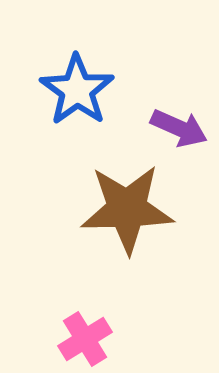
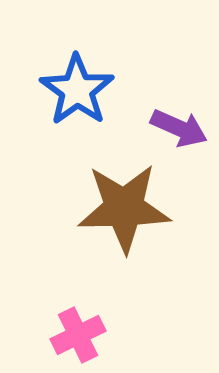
brown star: moved 3 px left, 1 px up
pink cross: moved 7 px left, 4 px up; rotated 6 degrees clockwise
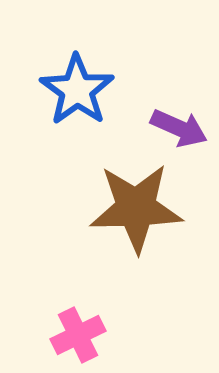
brown star: moved 12 px right
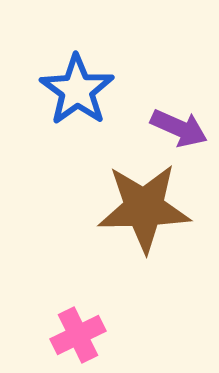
brown star: moved 8 px right
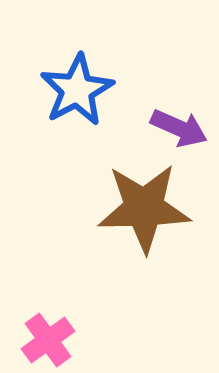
blue star: rotated 8 degrees clockwise
pink cross: moved 30 px left, 5 px down; rotated 10 degrees counterclockwise
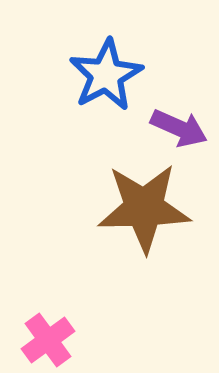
blue star: moved 29 px right, 15 px up
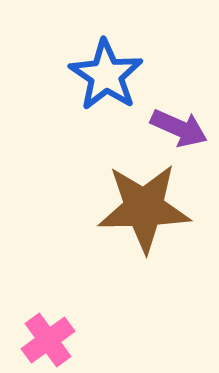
blue star: rotated 10 degrees counterclockwise
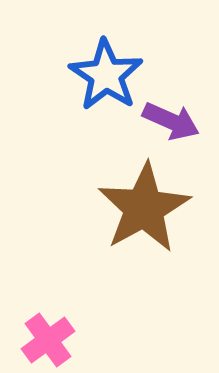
purple arrow: moved 8 px left, 7 px up
brown star: rotated 28 degrees counterclockwise
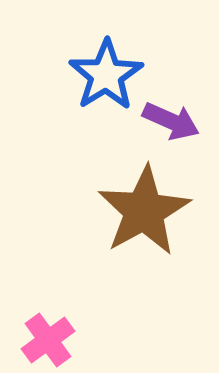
blue star: rotated 6 degrees clockwise
brown star: moved 3 px down
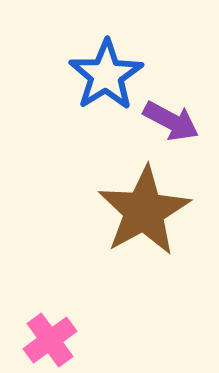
purple arrow: rotated 4 degrees clockwise
pink cross: moved 2 px right
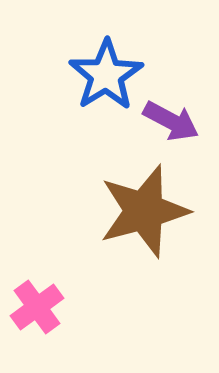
brown star: rotated 14 degrees clockwise
pink cross: moved 13 px left, 33 px up
